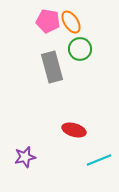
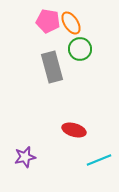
orange ellipse: moved 1 px down
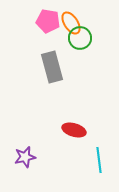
green circle: moved 11 px up
cyan line: rotated 75 degrees counterclockwise
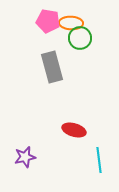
orange ellipse: rotated 55 degrees counterclockwise
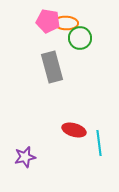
orange ellipse: moved 5 px left
cyan line: moved 17 px up
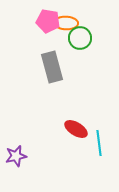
red ellipse: moved 2 px right, 1 px up; rotated 15 degrees clockwise
purple star: moved 9 px left, 1 px up
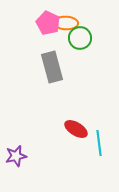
pink pentagon: moved 2 px down; rotated 15 degrees clockwise
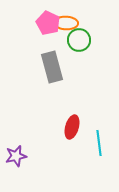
green circle: moved 1 px left, 2 px down
red ellipse: moved 4 px left, 2 px up; rotated 75 degrees clockwise
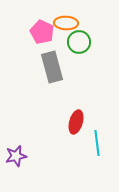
pink pentagon: moved 6 px left, 9 px down
green circle: moved 2 px down
red ellipse: moved 4 px right, 5 px up
cyan line: moved 2 px left
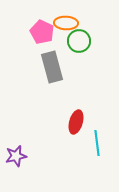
green circle: moved 1 px up
